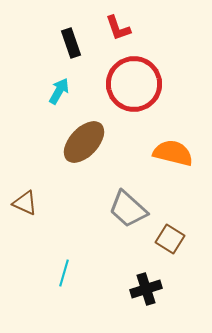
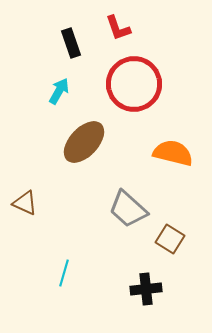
black cross: rotated 12 degrees clockwise
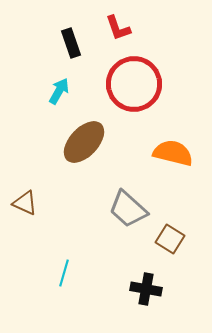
black cross: rotated 16 degrees clockwise
